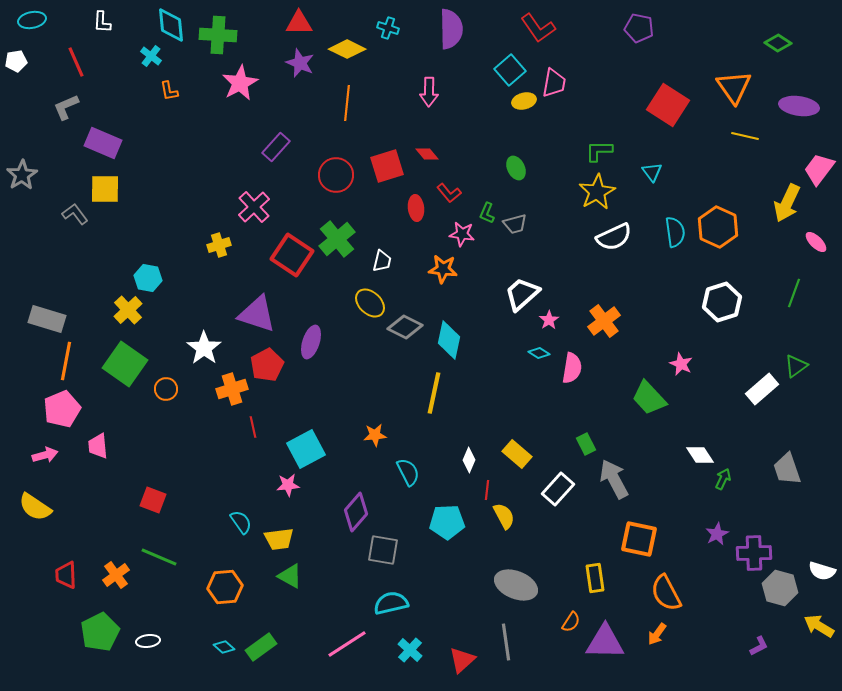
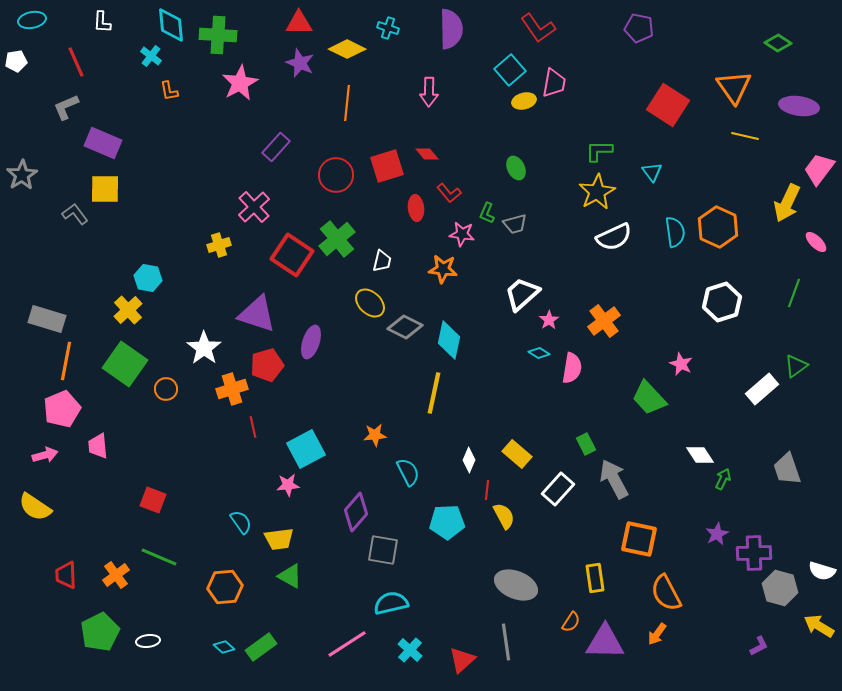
red pentagon at (267, 365): rotated 12 degrees clockwise
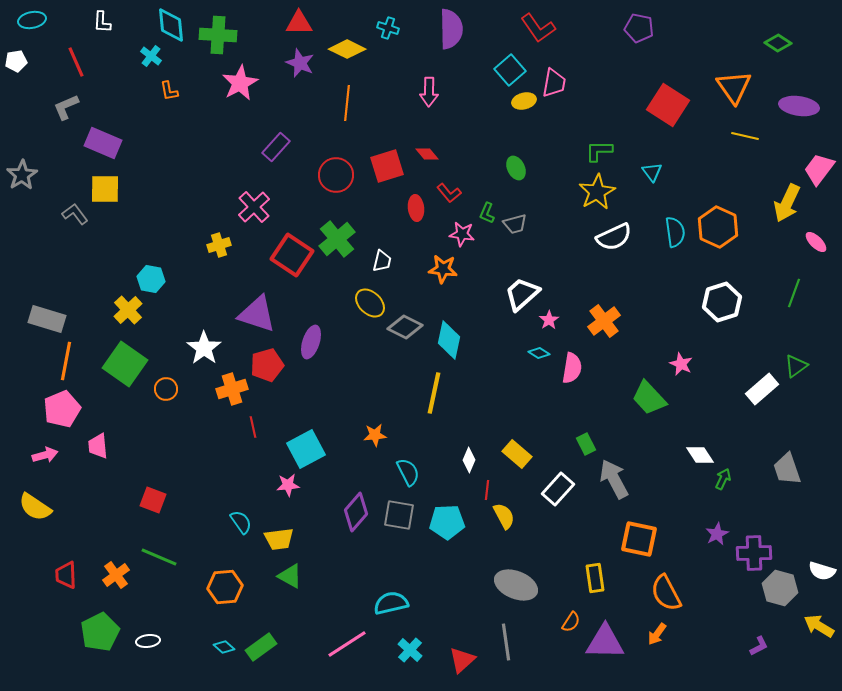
cyan hexagon at (148, 278): moved 3 px right, 1 px down
gray square at (383, 550): moved 16 px right, 35 px up
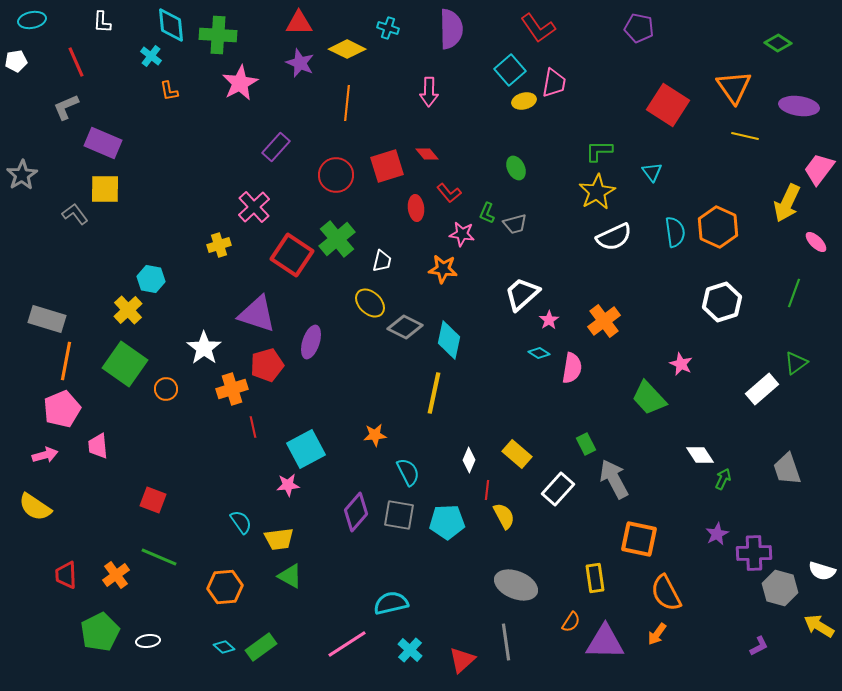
green triangle at (796, 366): moved 3 px up
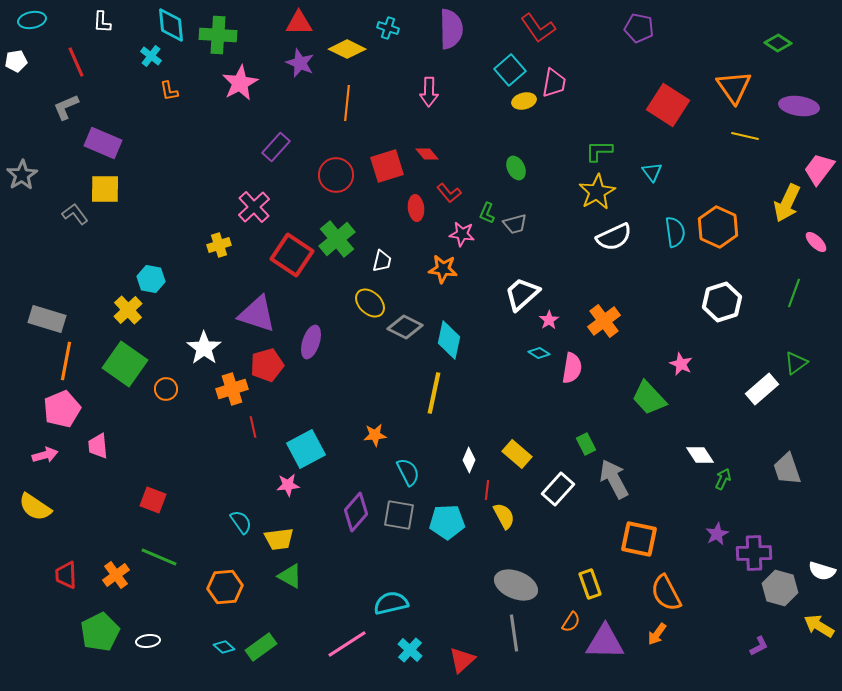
yellow rectangle at (595, 578): moved 5 px left, 6 px down; rotated 12 degrees counterclockwise
gray line at (506, 642): moved 8 px right, 9 px up
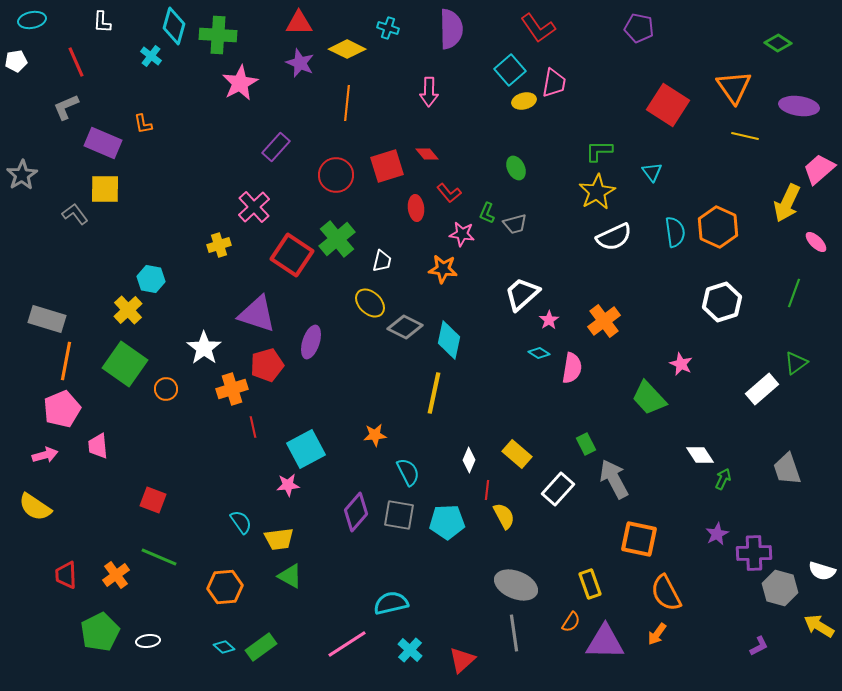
cyan diamond at (171, 25): moved 3 px right, 1 px down; rotated 21 degrees clockwise
orange L-shape at (169, 91): moved 26 px left, 33 px down
pink trapezoid at (819, 169): rotated 12 degrees clockwise
